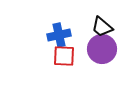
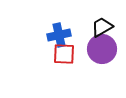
black trapezoid: rotated 110 degrees clockwise
red square: moved 2 px up
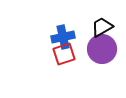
blue cross: moved 4 px right, 2 px down
red square: rotated 20 degrees counterclockwise
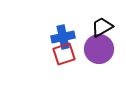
purple circle: moved 3 px left
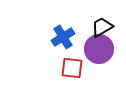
blue cross: rotated 20 degrees counterclockwise
red square: moved 8 px right, 14 px down; rotated 25 degrees clockwise
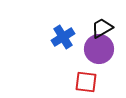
black trapezoid: moved 1 px down
red square: moved 14 px right, 14 px down
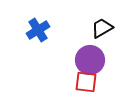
blue cross: moved 25 px left, 7 px up
purple circle: moved 9 px left, 11 px down
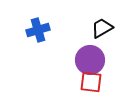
blue cross: rotated 15 degrees clockwise
red square: moved 5 px right
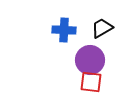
blue cross: moved 26 px right; rotated 20 degrees clockwise
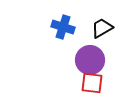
blue cross: moved 1 px left, 3 px up; rotated 15 degrees clockwise
red square: moved 1 px right, 1 px down
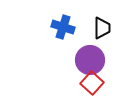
black trapezoid: rotated 120 degrees clockwise
red square: rotated 35 degrees clockwise
